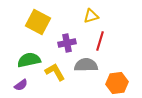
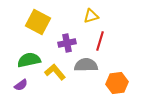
yellow L-shape: rotated 10 degrees counterclockwise
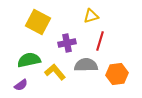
orange hexagon: moved 9 px up
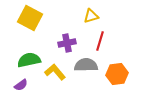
yellow square: moved 8 px left, 4 px up
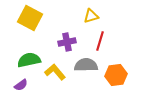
purple cross: moved 1 px up
orange hexagon: moved 1 px left, 1 px down
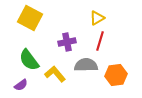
yellow triangle: moved 6 px right, 2 px down; rotated 14 degrees counterclockwise
green semicircle: rotated 115 degrees counterclockwise
yellow L-shape: moved 2 px down
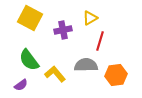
yellow triangle: moved 7 px left
purple cross: moved 4 px left, 12 px up
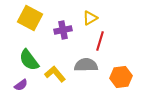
orange hexagon: moved 5 px right, 2 px down
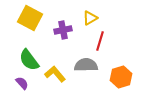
orange hexagon: rotated 10 degrees counterclockwise
purple semicircle: moved 1 px right, 2 px up; rotated 96 degrees counterclockwise
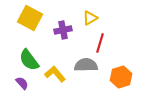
red line: moved 2 px down
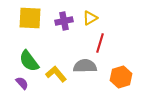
yellow square: rotated 25 degrees counterclockwise
purple cross: moved 1 px right, 9 px up
green semicircle: moved 1 px down
gray semicircle: moved 1 px left, 1 px down
yellow L-shape: moved 1 px right
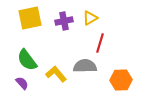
yellow square: rotated 15 degrees counterclockwise
green semicircle: moved 2 px left, 1 px up
orange hexagon: moved 3 px down; rotated 15 degrees clockwise
